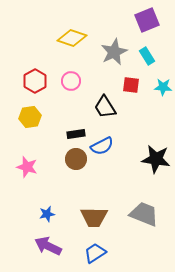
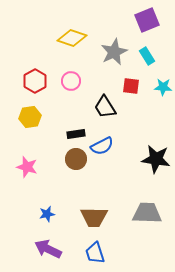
red square: moved 1 px down
gray trapezoid: moved 3 px right, 1 px up; rotated 20 degrees counterclockwise
purple arrow: moved 3 px down
blue trapezoid: rotated 75 degrees counterclockwise
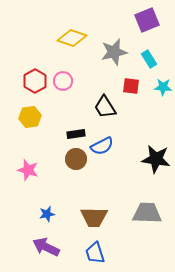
gray star: rotated 12 degrees clockwise
cyan rectangle: moved 2 px right, 3 px down
pink circle: moved 8 px left
pink star: moved 1 px right, 3 px down
purple arrow: moved 2 px left, 2 px up
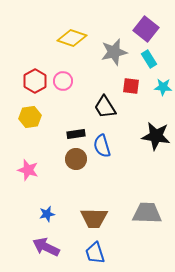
purple square: moved 1 px left, 9 px down; rotated 30 degrees counterclockwise
blue semicircle: rotated 100 degrees clockwise
black star: moved 23 px up
brown trapezoid: moved 1 px down
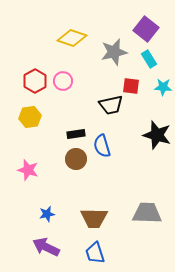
black trapezoid: moved 6 px right, 2 px up; rotated 70 degrees counterclockwise
black star: moved 1 px right, 1 px up; rotated 8 degrees clockwise
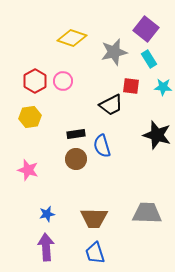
black trapezoid: rotated 15 degrees counterclockwise
purple arrow: rotated 60 degrees clockwise
